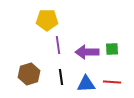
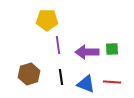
blue triangle: rotated 24 degrees clockwise
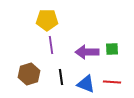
purple line: moved 7 px left
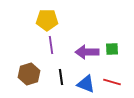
red line: rotated 12 degrees clockwise
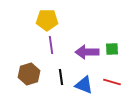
blue triangle: moved 2 px left, 1 px down
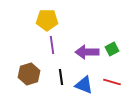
purple line: moved 1 px right
green square: rotated 24 degrees counterclockwise
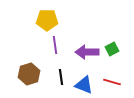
purple line: moved 3 px right
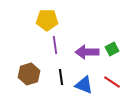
red line: rotated 18 degrees clockwise
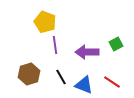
yellow pentagon: moved 2 px left, 2 px down; rotated 20 degrees clockwise
green square: moved 4 px right, 5 px up
black line: rotated 21 degrees counterclockwise
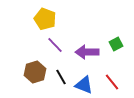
yellow pentagon: moved 3 px up
purple line: rotated 36 degrees counterclockwise
brown hexagon: moved 6 px right, 2 px up
red line: rotated 18 degrees clockwise
